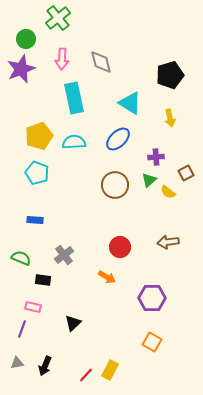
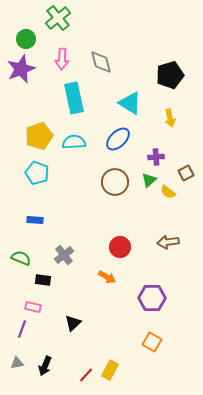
brown circle: moved 3 px up
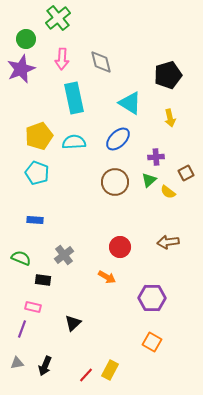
black pentagon: moved 2 px left
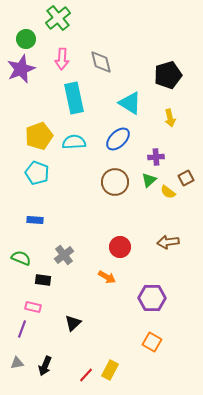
brown square: moved 5 px down
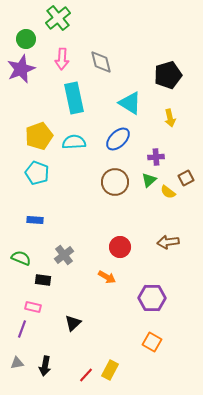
black arrow: rotated 12 degrees counterclockwise
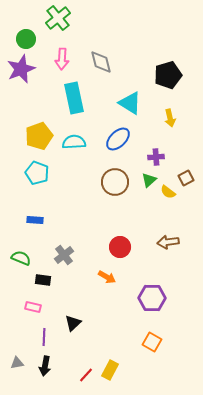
purple line: moved 22 px right, 8 px down; rotated 18 degrees counterclockwise
